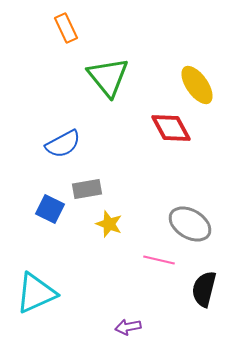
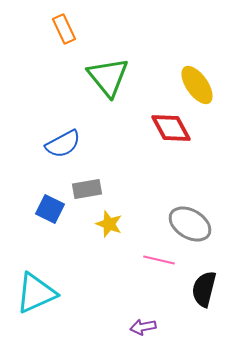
orange rectangle: moved 2 px left, 1 px down
purple arrow: moved 15 px right
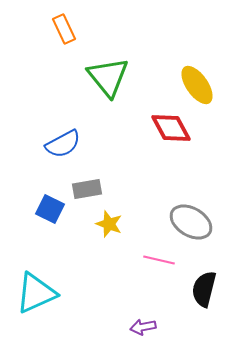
gray ellipse: moved 1 px right, 2 px up
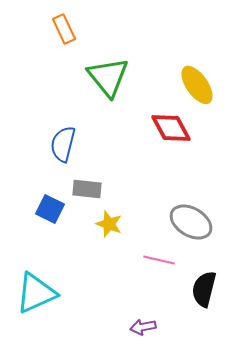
blue semicircle: rotated 132 degrees clockwise
gray rectangle: rotated 16 degrees clockwise
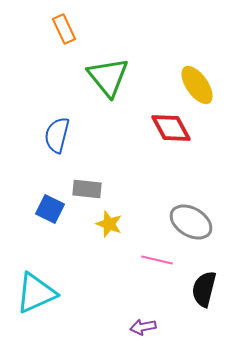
blue semicircle: moved 6 px left, 9 px up
pink line: moved 2 px left
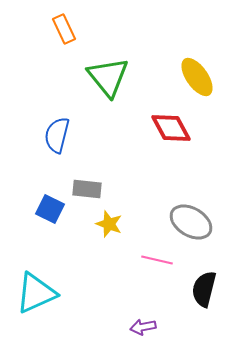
yellow ellipse: moved 8 px up
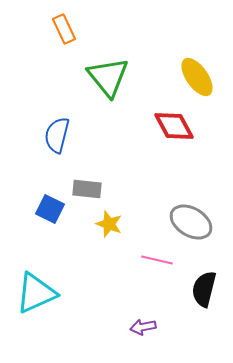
red diamond: moved 3 px right, 2 px up
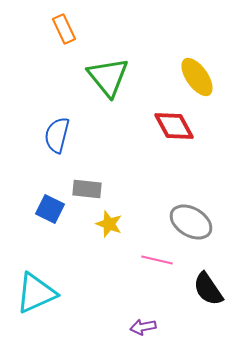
black semicircle: moved 4 px right; rotated 48 degrees counterclockwise
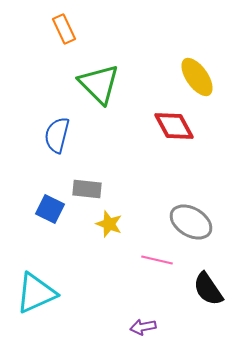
green triangle: moved 9 px left, 7 px down; rotated 6 degrees counterclockwise
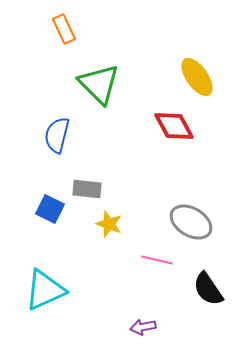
cyan triangle: moved 9 px right, 3 px up
